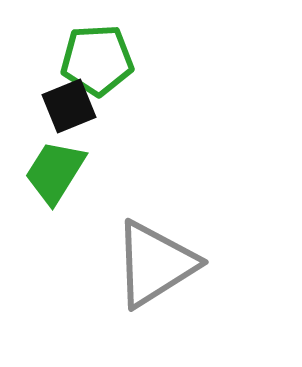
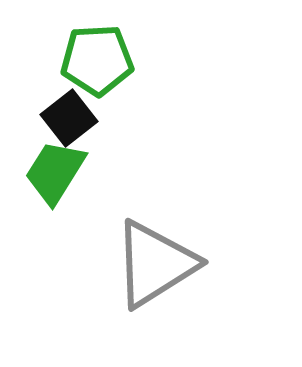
black square: moved 12 px down; rotated 16 degrees counterclockwise
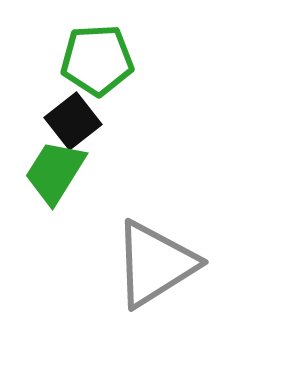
black square: moved 4 px right, 3 px down
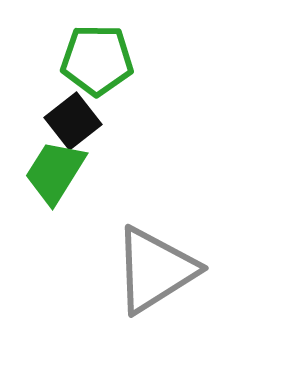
green pentagon: rotated 4 degrees clockwise
gray triangle: moved 6 px down
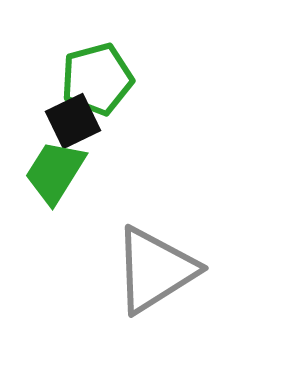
green pentagon: moved 19 px down; rotated 16 degrees counterclockwise
black square: rotated 12 degrees clockwise
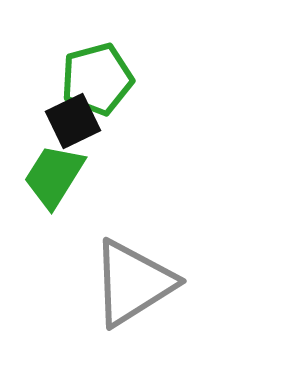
green trapezoid: moved 1 px left, 4 px down
gray triangle: moved 22 px left, 13 px down
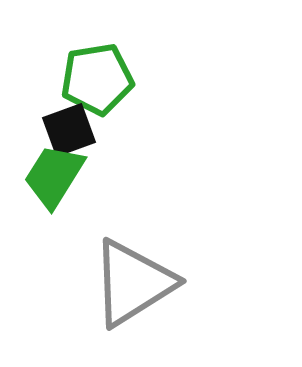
green pentagon: rotated 6 degrees clockwise
black square: moved 4 px left, 9 px down; rotated 6 degrees clockwise
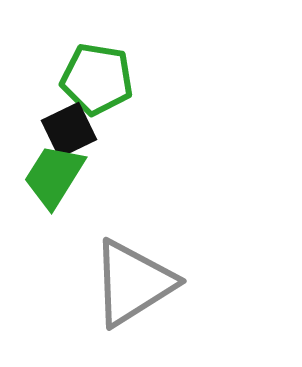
green pentagon: rotated 18 degrees clockwise
black square: rotated 6 degrees counterclockwise
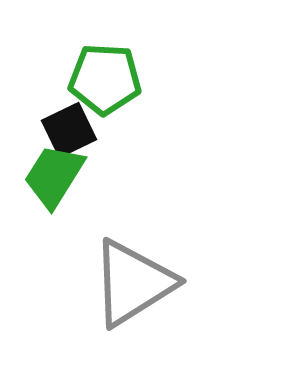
green pentagon: moved 8 px right; rotated 6 degrees counterclockwise
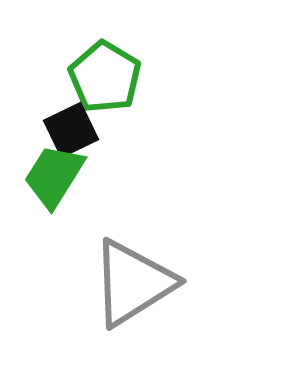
green pentagon: moved 2 px up; rotated 28 degrees clockwise
black square: moved 2 px right
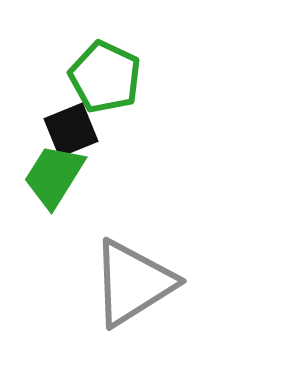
green pentagon: rotated 6 degrees counterclockwise
black square: rotated 4 degrees clockwise
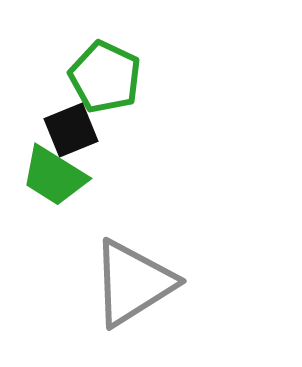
green trapezoid: rotated 90 degrees counterclockwise
